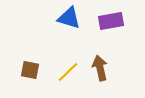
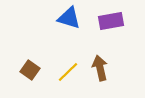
brown square: rotated 24 degrees clockwise
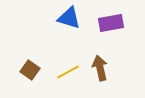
purple rectangle: moved 2 px down
yellow line: rotated 15 degrees clockwise
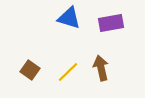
brown arrow: moved 1 px right
yellow line: rotated 15 degrees counterclockwise
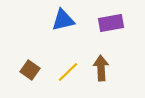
blue triangle: moved 6 px left, 2 px down; rotated 30 degrees counterclockwise
brown arrow: rotated 10 degrees clockwise
